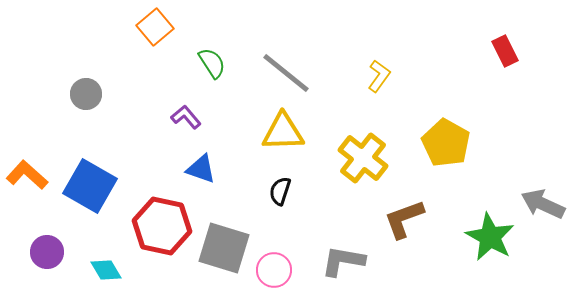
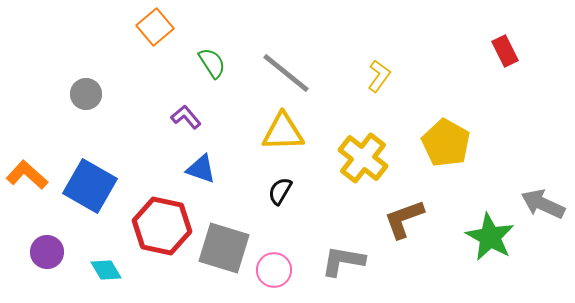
black semicircle: rotated 12 degrees clockwise
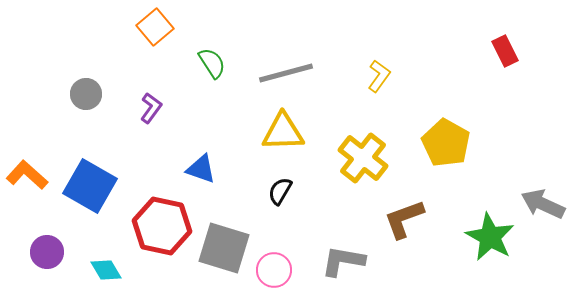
gray line: rotated 54 degrees counterclockwise
purple L-shape: moved 35 px left, 9 px up; rotated 76 degrees clockwise
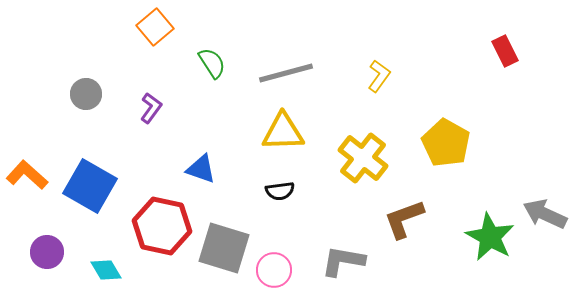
black semicircle: rotated 128 degrees counterclockwise
gray arrow: moved 2 px right, 10 px down
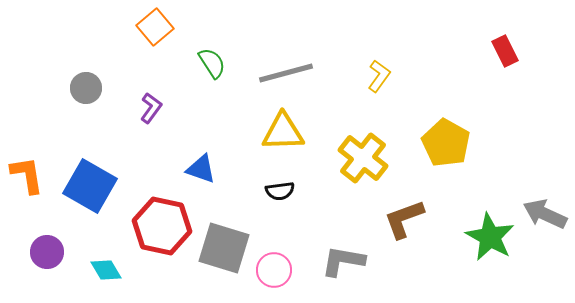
gray circle: moved 6 px up
orange L-shape: rotated 39 degrees clockwise
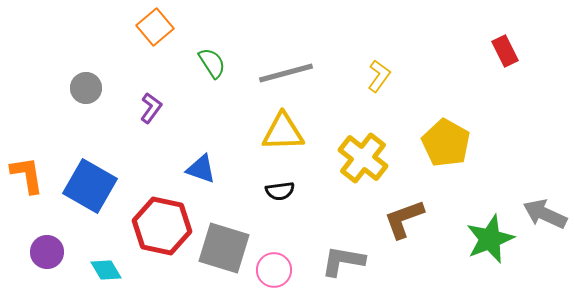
green star: moved 2 px down; rotated 21 degrees clockwise
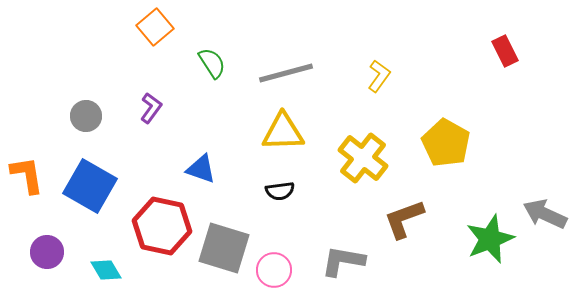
gray circle: moved 28 px down
